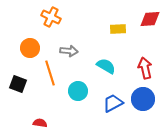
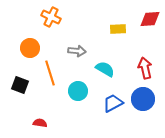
gray arrow: moved 8 px right
cyan semicircle: moved 1 px left, 3 px down
black square: moved 2 px right, 1 px down
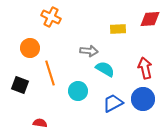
gray arrow: moved 12 px right
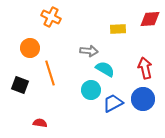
cyan circle: moved 13 px right, 1 px up
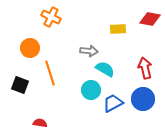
red diamond: rotated 15 degrees clockwise
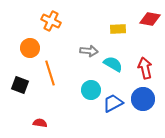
orange cross: moved 4 px down
cyan semicircle: moved 8 px right, 5 px up
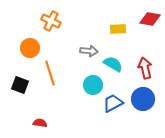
cyan circle: moved 2 px right, 5 px up
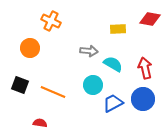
orange line: moved 3 px right, 19 px down; rotated 50 degrees counterclockwise
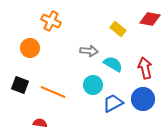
yellow rectangle: rotated 42 degrees clockwise
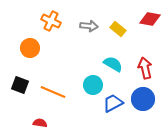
gray arrow: moved 25 px up
